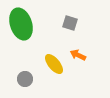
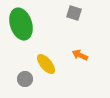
gray square: moved 4 px right, 10 px up
orange arrow: moved 2 px right
yellow ellipse: moved 8 px left
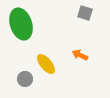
gray square: moved 11 px right
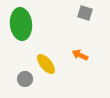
green ellipse: rotated 12 degrees clockwise
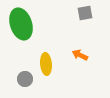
gray square: rotated 28 degrees counterclockwise
green ellipse: rotated 12 degrees counterclockwise
yellow ellipse: rotated 35 degrees clockwise
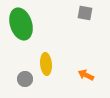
gray square: rotated 21 degrees clockwise
orange arrow: moved 6 px right, 20 px down
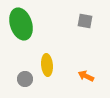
gray square: moved 8 px down
yellow ellipse: moved 1 px right, 1 px down
orange arrow: moved 1 px down
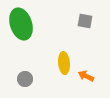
yellow ellipse: moved 17 px right, 2 px up
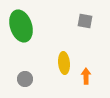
green ellipse: moved 2 px down
orange arrow: rotated 63 degrees clockwise
